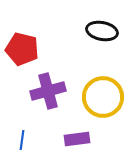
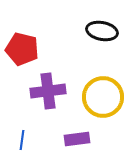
purple cross: rotated 8 degrees clockwise
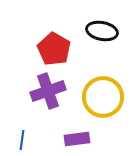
red pentagon: moved 32 px right; rotated 16 degrees clockwise
purple cross: rotated 12 degrees counterclockwise
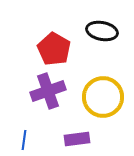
blue line: moved 2 px right
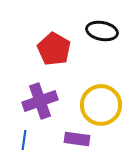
purple cross: moved 8 px left, 10 px down
yellow circle: moved 2 px left, 8 px down
purple rectangle: rotated 15 degrees clockwise
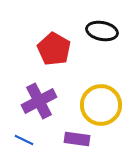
purple cross: moved 1 px left; rotated 8 degrees counterclockwise
blue line: rotated 72 degrees counterclockwise
